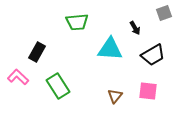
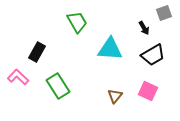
green trapezoid: rotated 115 degrees counterclockwise
black arrow: moved 9 px right
pink square: rotated 18 degrees clockwise
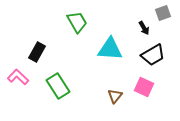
gray square: moved 1 px left
pink square: moved 4 px left, 4 px up
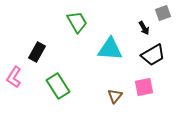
pink L-shape: moved 4 px left; rotated 100 degrees counterclockwise
pink square: rotated 36 degrees counterclockwise
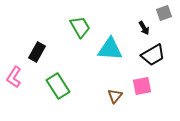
gray square: moved 1 px right
green trapezoid: moved 3 px right, 5 px down
pink square: moved 2 px left, 1 px up
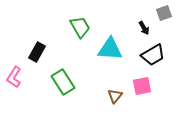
green rectangle: moved 5 px right, 4 px up
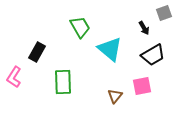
cyan triangle: rotated 36 degrees clockwise
green rectangle: rotated 30 degrees clockwise
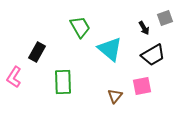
gray square: moved 1 px right, 5 px down
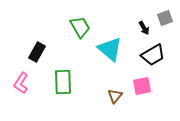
pink L-shape: moved 7 px right, 6 px down
